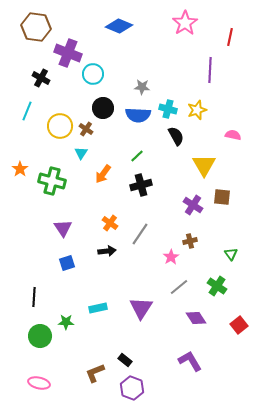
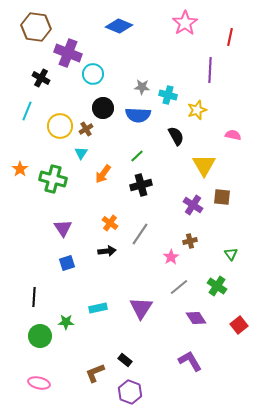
cyan cross at (168, 109): moved 14 px up
brown cross at (86, 129): rotated 24 degrees clockwise
green cross at (52, 181): moved 1 px right, 2 px up
purple hexagon at (132, 388): moved 2 px left, 4 px down
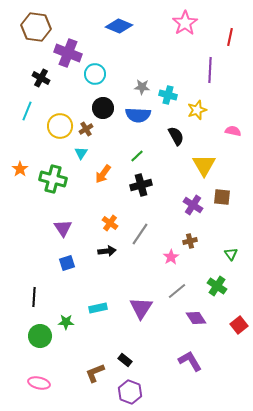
cyan circle at (93, 74): moved 2 px right
pink semicircle at (233, 135): moved 4 px up
gray line at (179, 287): moved 2 px left, 4 px down
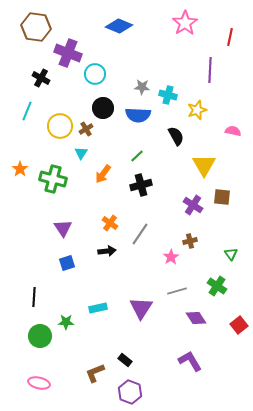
gray line at (177, 291): rotated 24 degrees clockwise
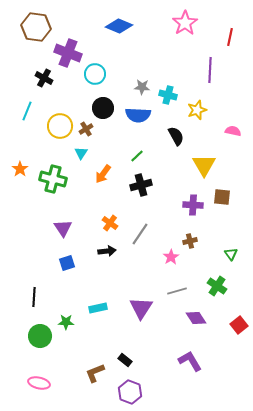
black cross at (41, 78): moved 3 px right
purple cross at (193, 205): rotated 30 degrees counterclockwise
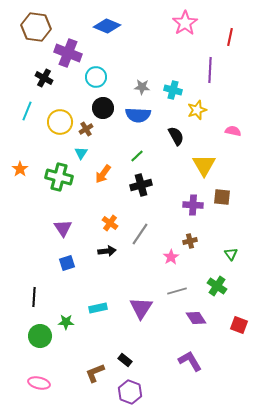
blue diamond at (119, 26): moved 12 px left
cyan circle at (95, 74): moved 1 px right, 3 px down
cyan cross at (168, 95): moved 5 px right, 5 px up
yellow circle at (60, 126): moved 4 px up
green cross at (53, 179): moved 6 px right, 2 px up
red square at (239, 325): rotated 30 degrees counterclockwise
